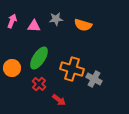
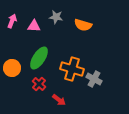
gray star: moved 2 px up; rotated 16 degrees clockwise
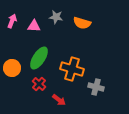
orange semicircle: moved 1 px left, 2 px up
gray cross: moved 2 px right, 8 px down; rotated 14 degrees counterclockwise
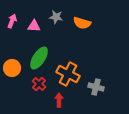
orange cross: moved 4 px left, 5 px down; rotated 10 degrees clockwise
red arrow: rotated 128 degrees counterclockwise
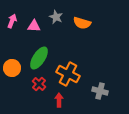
gray star: rotated 16 degrees clockwise
gray cross: moved 4 px right, 4 px down
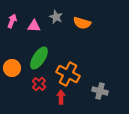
red arrow: moved 2 px right, 3 px up
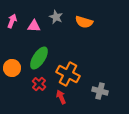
orange semicircle: moved 2 px right, 1 px up
red arrow: rotated 24 degrees counterclockwise
